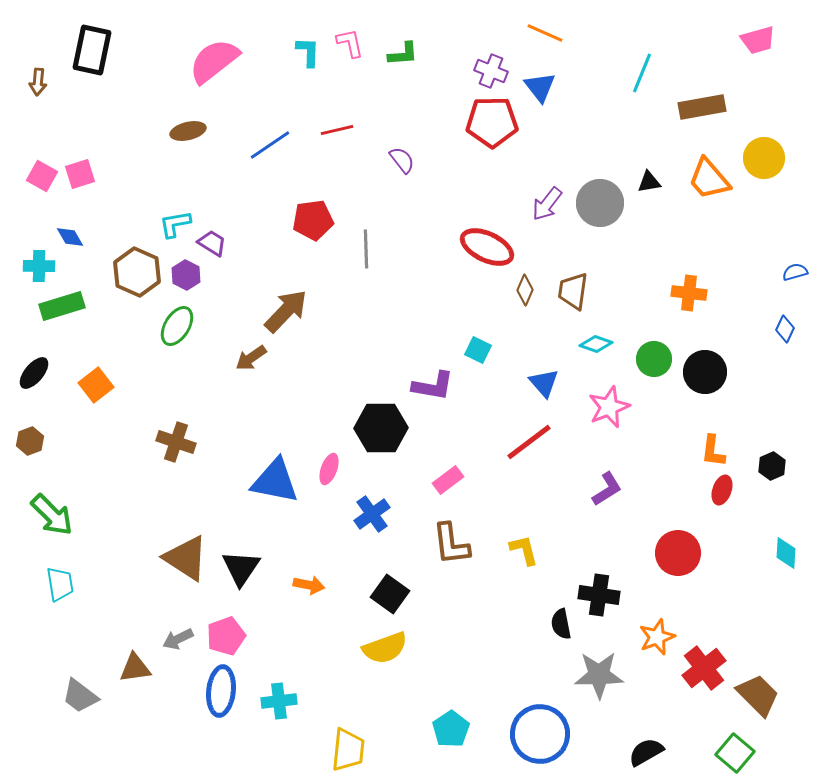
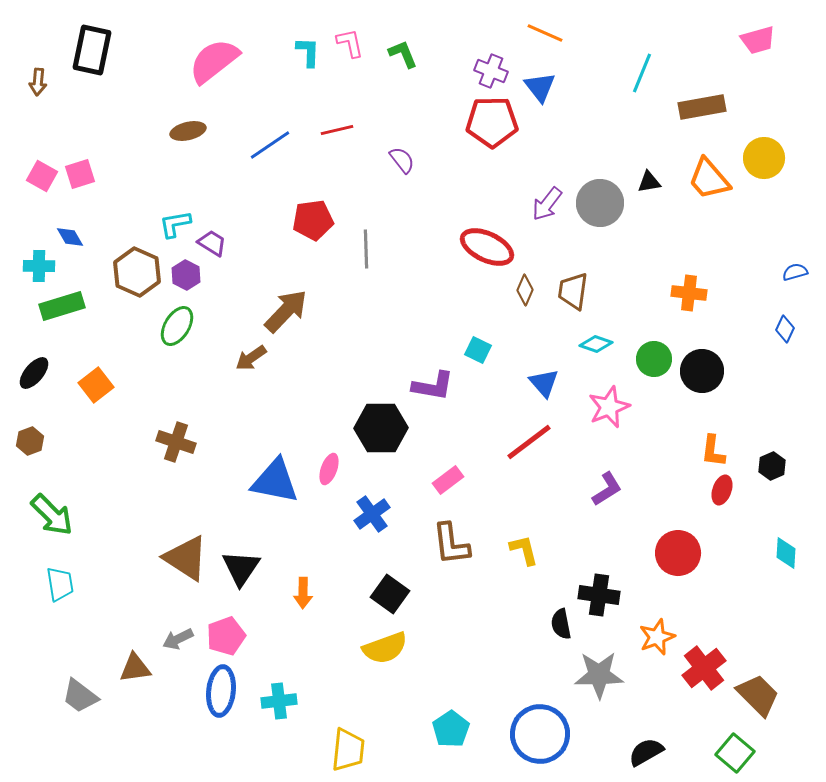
green L-shape at (403, 54): rotated 108 degrees counterclockwise
black circle at (705, 372): moved 3 px left, 1 px up
orange arrow at (309, 585): moved 6 px left, 8 px down; rotated 80 degrees clockwise
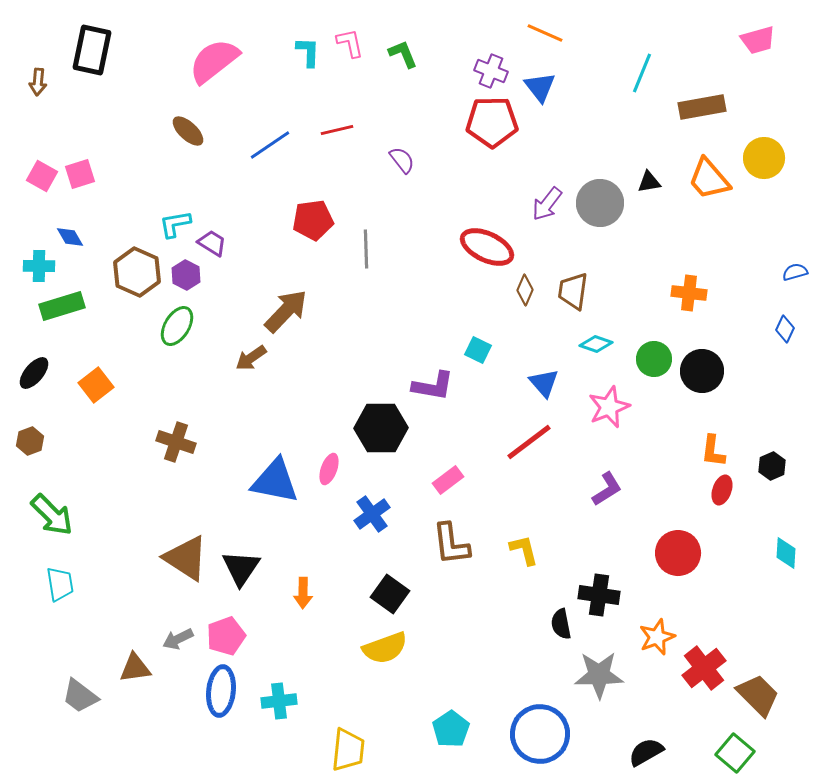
brown ellipse at (188, 131): rotated 56 degrees clockwise
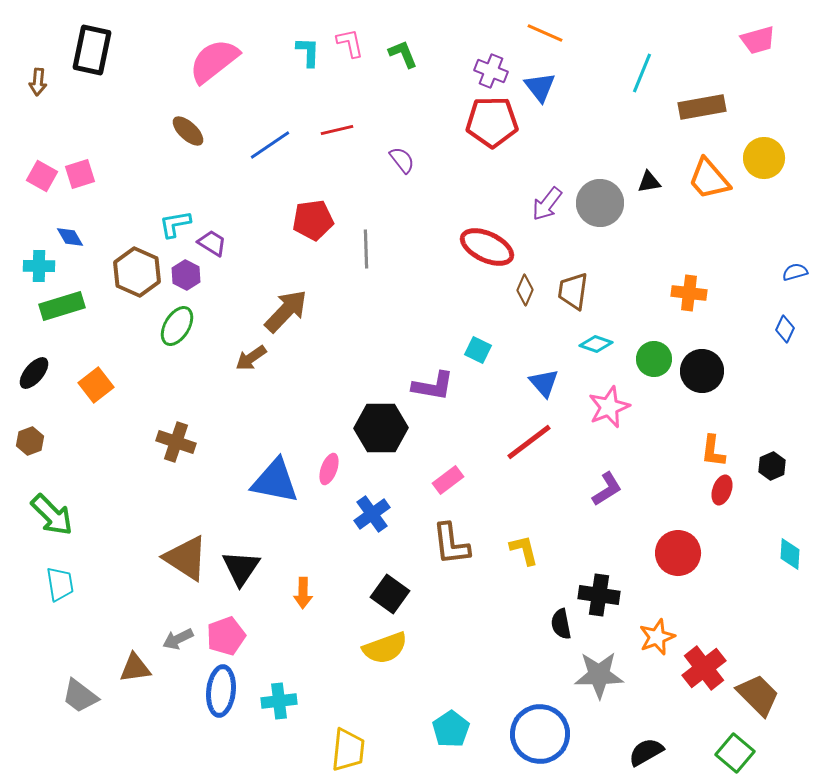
cyan diamond at (786, 553): moved 4 px right, 1 px down
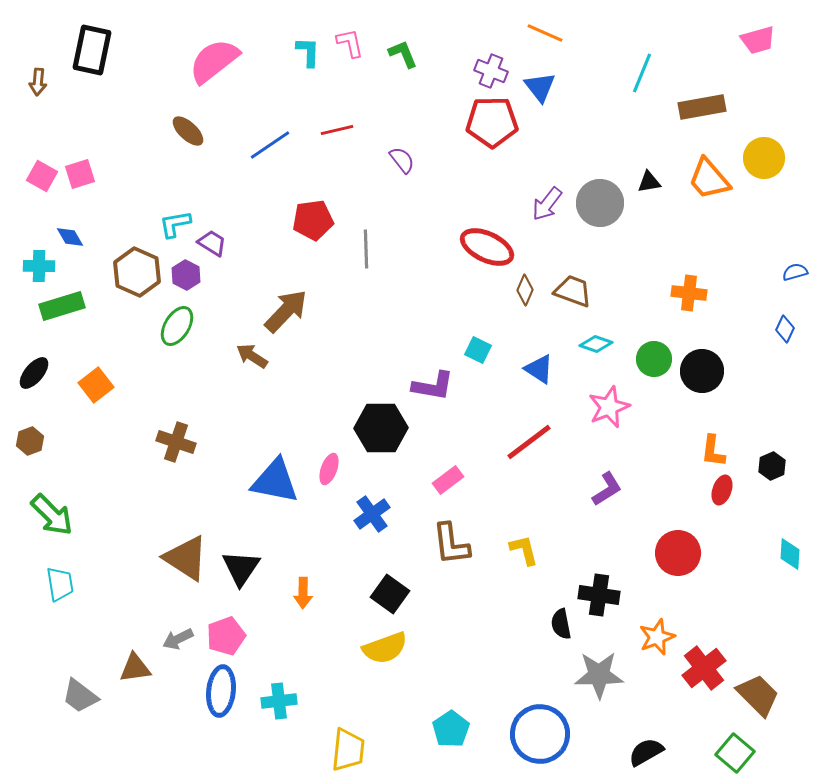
brown trapezoid at (573, 291): rotated 102 degrees clockwise
brown arrow at (251, 358): moved 1 px right, 2 px up; rotated 68 degrees clockwise
blue triangle at (544, 383): moved 5 px left, 14 px up; rotated 16 degrees counterclockwise
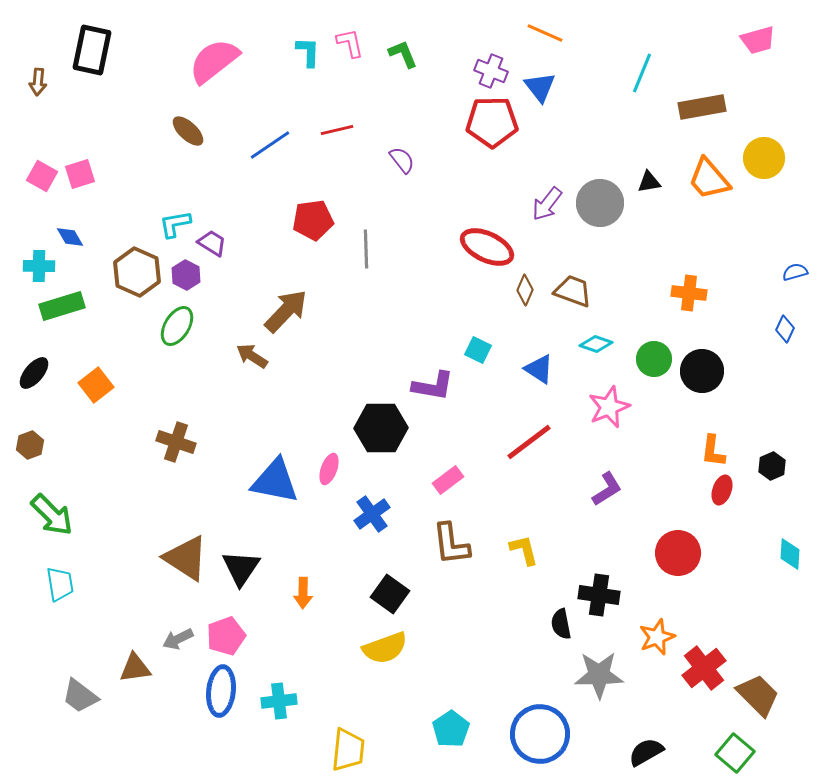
brown hexagon at (30, 441): moved 4 px down
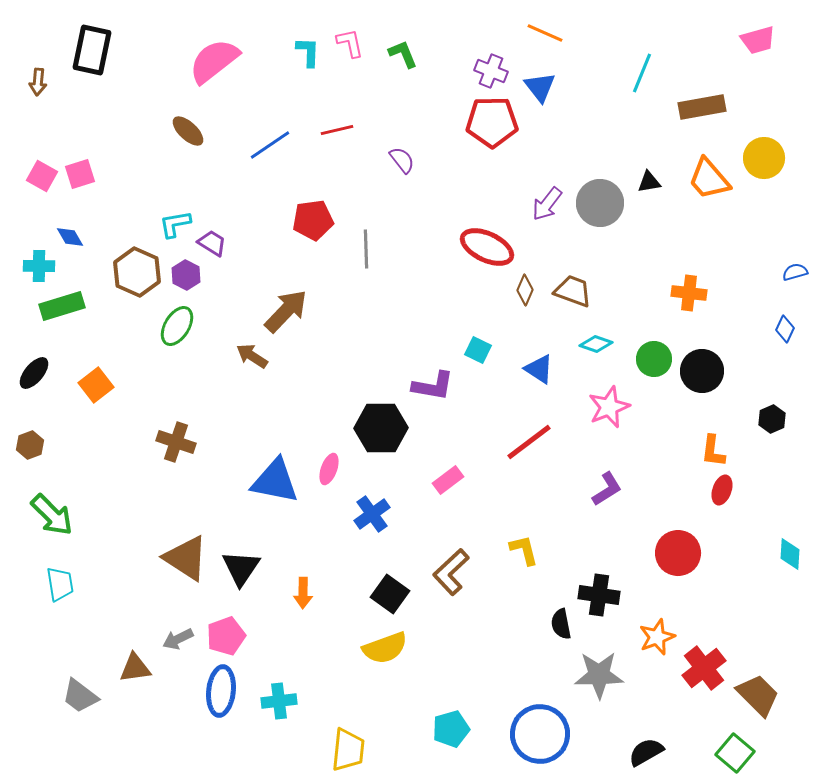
black hexagon at (772, 466): moved 47 px up
brown L-shape at (451, 544): moved 28 px down; rotated 54 degrees clockwise
cyan pentagon at (451, 729): rotated 18 degrees clockwise
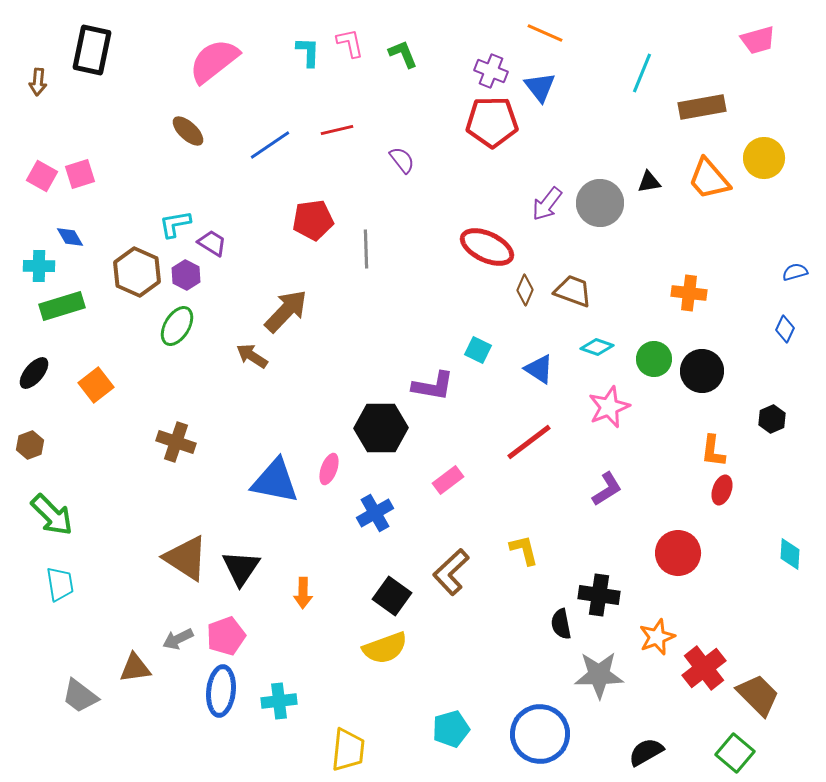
cyan diamond at (596, 344): moved 1 px right, 3 px down
blue cross at (372, 514): moved 3 px right, 1 px up; rotated 6 degrees clockwise
black square at (390, 594): moved 2 px right, 2 px down
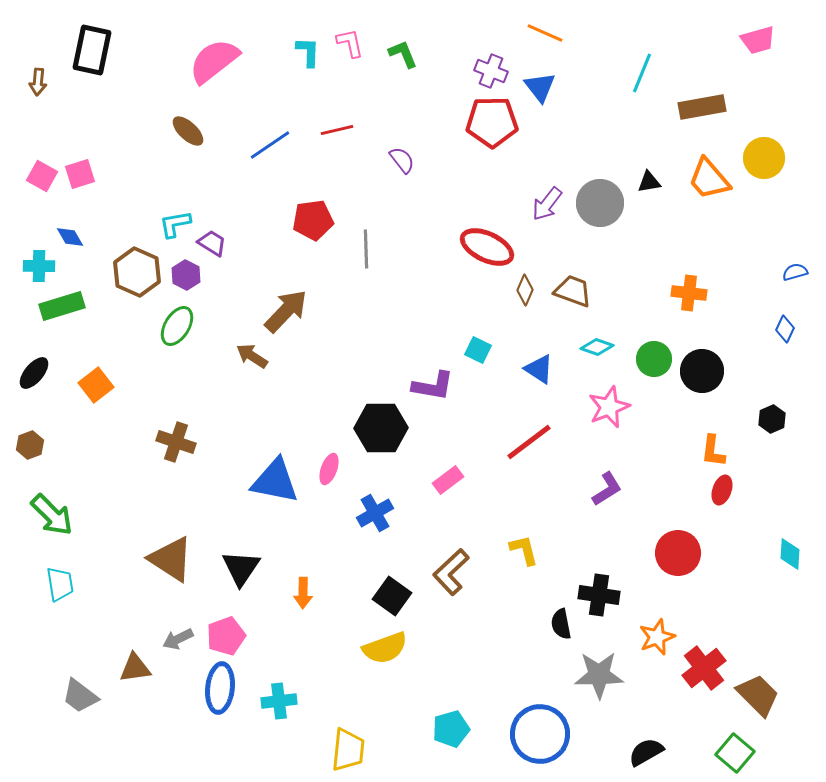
brown triangle at (186, 558): moved 15 px left, 1 px down
blue ellipse at (221, 691): moved 1 px left, 3 px up
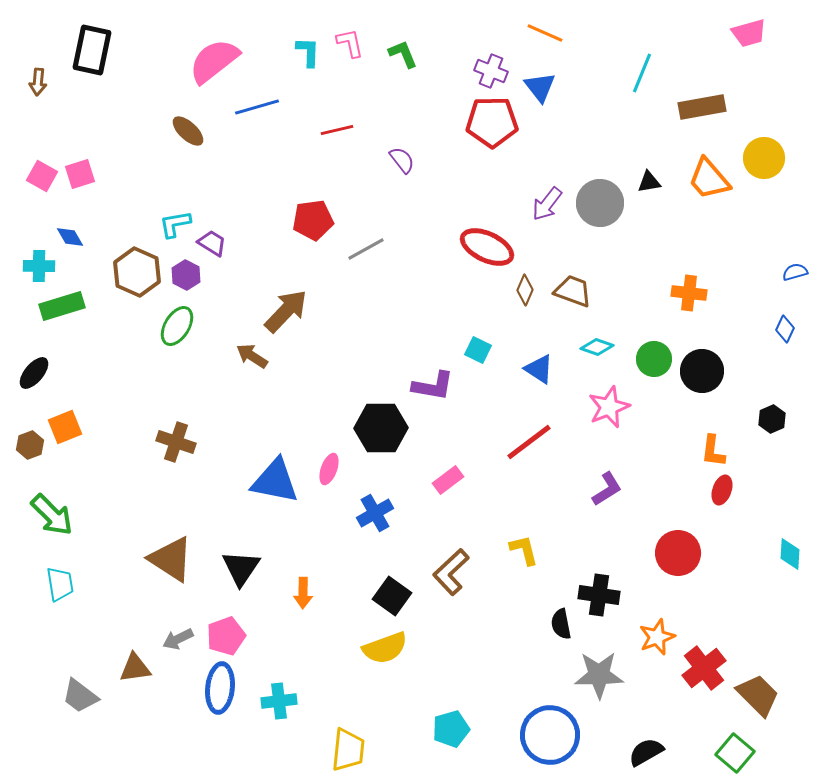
pink trapezoid at (758, 40): moved 9 px left, 7 px up
blue line at (270, 145): moved 13 px left, 38 px up; rotated 18 degrees clockwise
gray line at (366, 249): rotated 63 degrees clockwise
orange square at (96, 385): moved 31 px left, 42 px down; rotated 16 degrees clockwise
blue circle at (540, 734): moved 10 px right, 1 px down
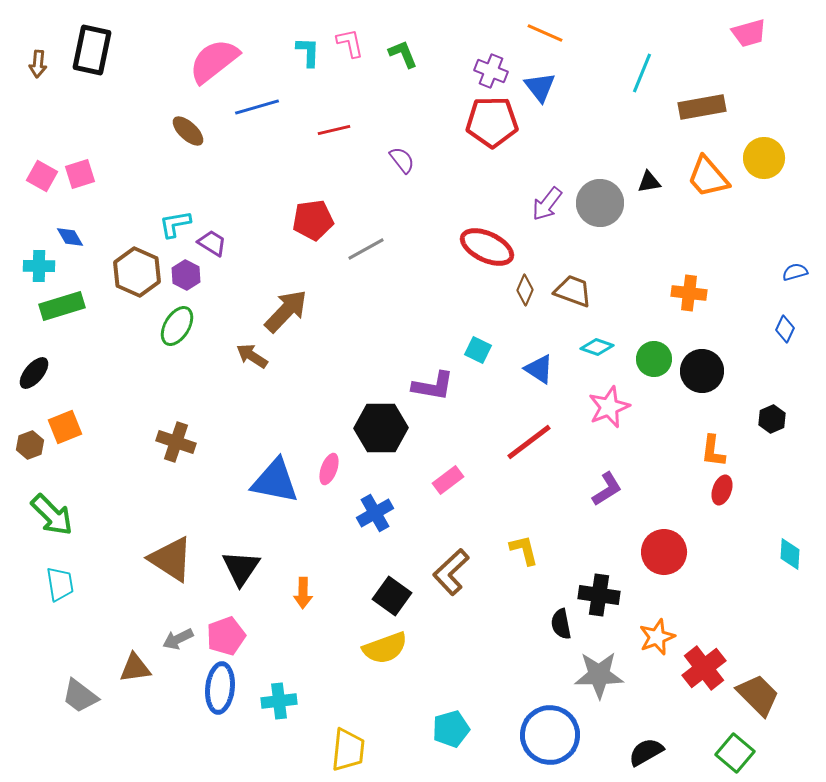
brown arrow at (38, 82): moved 18 px up
red line at (337, 130): moved 3 px left
orange trapezoid at (709, 179): moved 1 px left, 2 px up
red circle at (678, 553): moved 14 px left, 1 px up
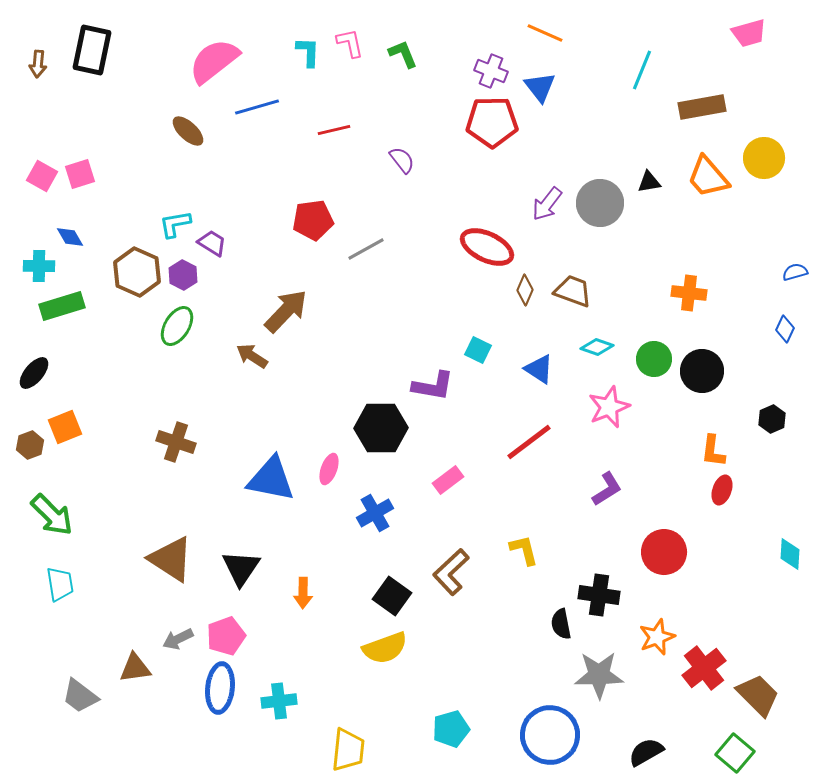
cyan line at (642, 73): moved 3 px up
purple hexagon at (186, 275): moved 3 px left
blue triangle at (275, 481): moved 4 px left, 2 px up
